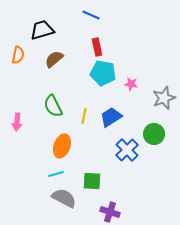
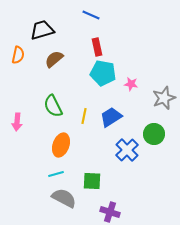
orange ellipse: moved 1 px left, 1 px up
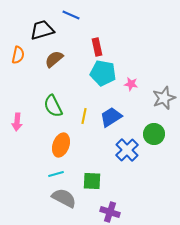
blue line: moved 20 px left
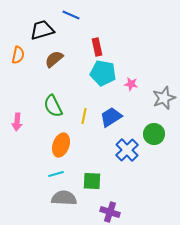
gray semicircle: rotated 25 degrees counterclockwise
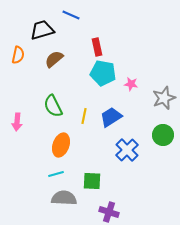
green circle: moved 9 px right, 1 px down
purple cross: moved 1 px left
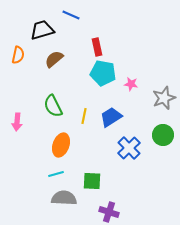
blue cross: moved 2 px right, 2 px up
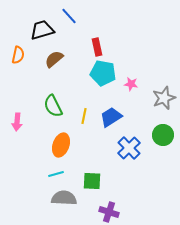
blue line: moved 2 px left, 1 px down; rotated 24 degrees clockwise
